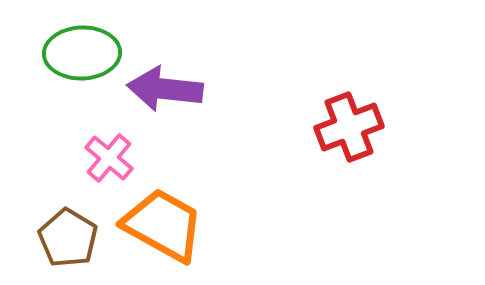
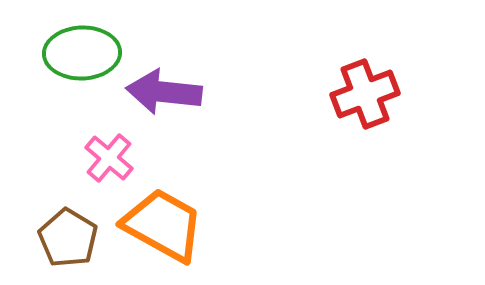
purple arrow: moved 1 px left, 3 px down
red cross: moved 16 px right, 33 px up
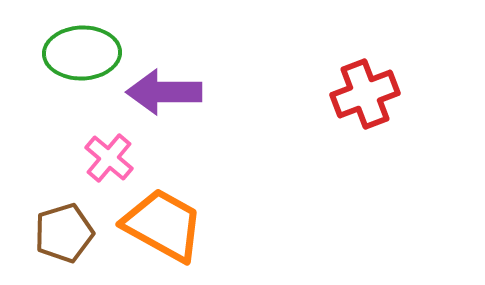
purple arrow: rotated 6 degrees counterclockwise
brown pentagon: moved 4 px left, 5 px up; rotated 24 degrees clockwise
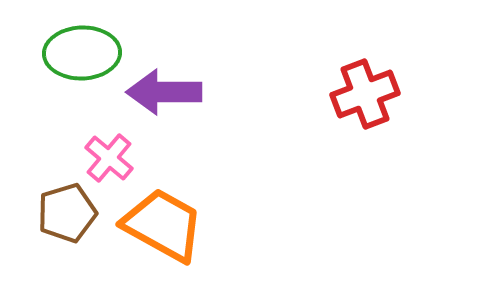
brown pentagon: moved 3 px right, 20 px up
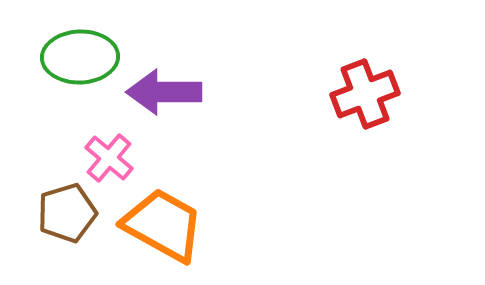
green ellipse: moved 2 px left, 4 px down
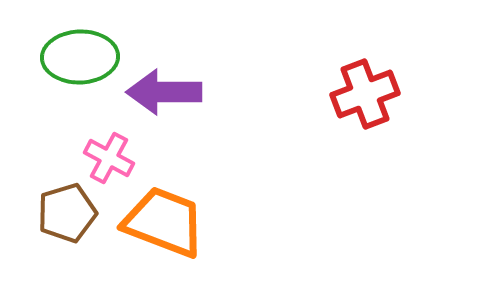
pink cross: rotated 12 degrees counterclockwise
orange trapezoid: moved 1 px right, 3 px up; rotated 8 degrees counterclockwise
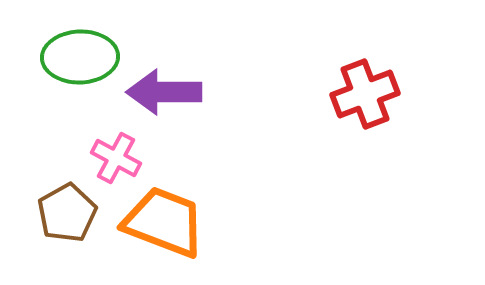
pink cross: moved 7 px right
brown pentagon: rotated 12 degrees counterclockwise
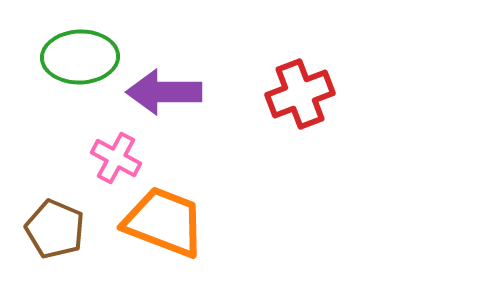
red cross: moved 65 px left
brown pentagon: moved 12 px left, 16 px down; rotated 20 degrees counterclockwise
